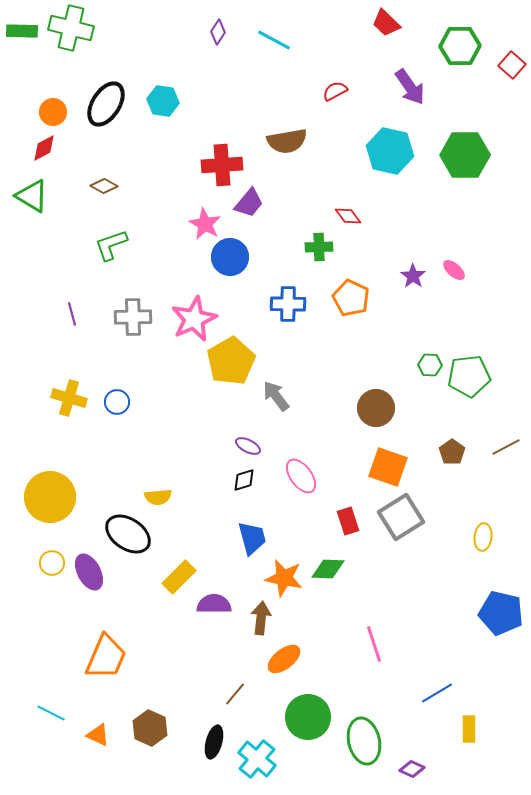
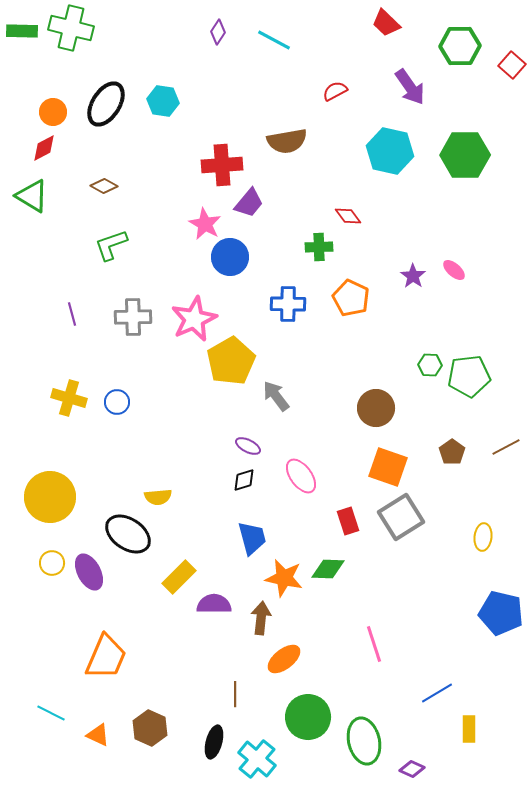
brown line at (235, 694): rotated 40 degrees counterclockwise
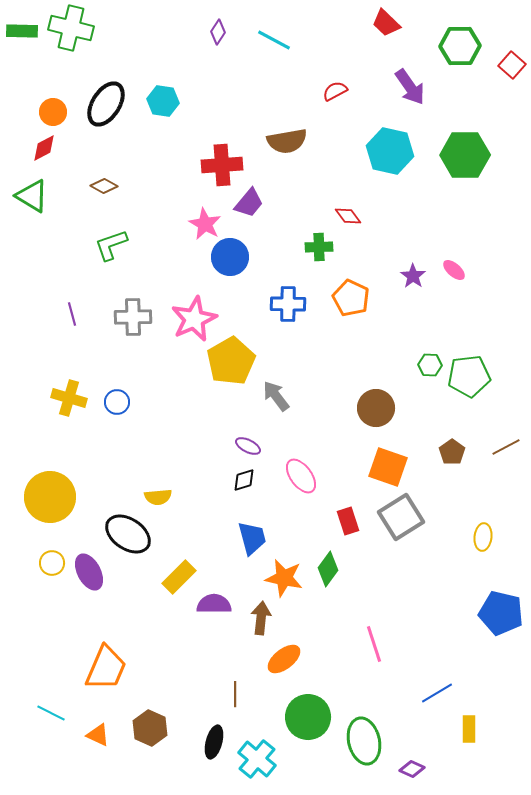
green diamond at (328, 569): rotated 56 degrees counterclockwise
orange trapezoid at (106, 657): moved 11 px down
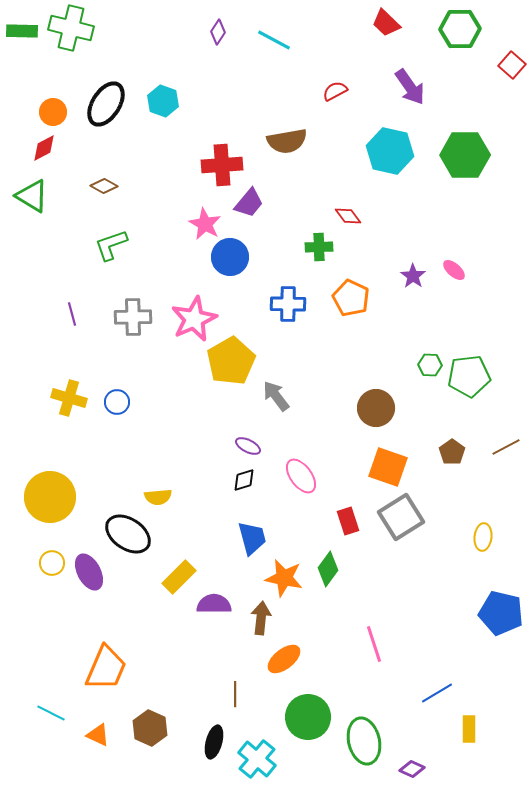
green hexagon at (460, 46): moved 17 px up
cyan hexagon at (163, 101): rotated 12 degrees clockwise
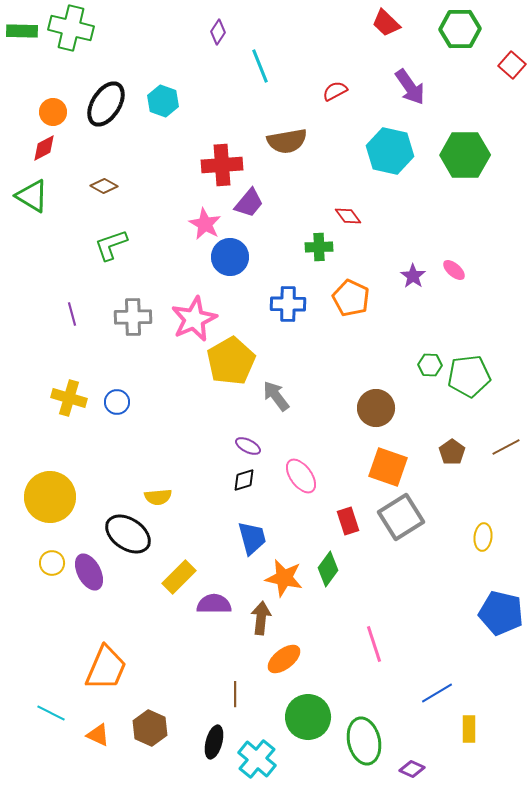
cyan line at (274, 40): moved 14 px left, 26 px down; rotated 40 degrees clockwise
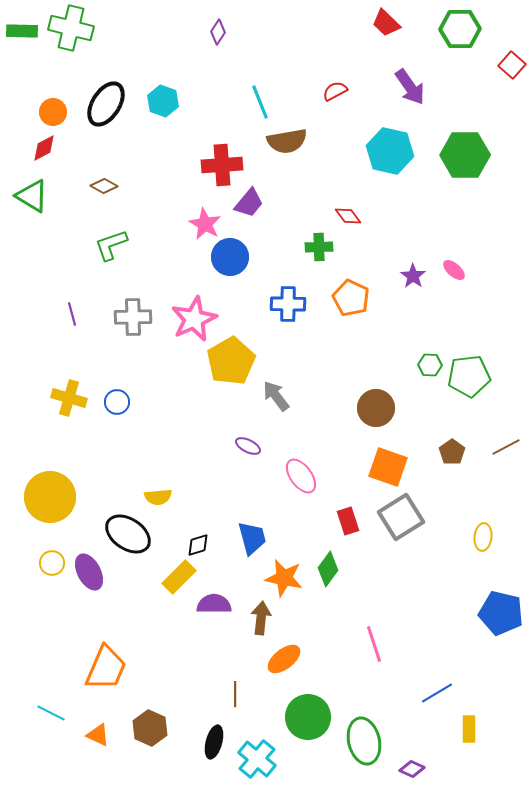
cyan line at (260, 66): moved 36 px down
black diamond at (244, 480): moved 46 px left, 65 px down
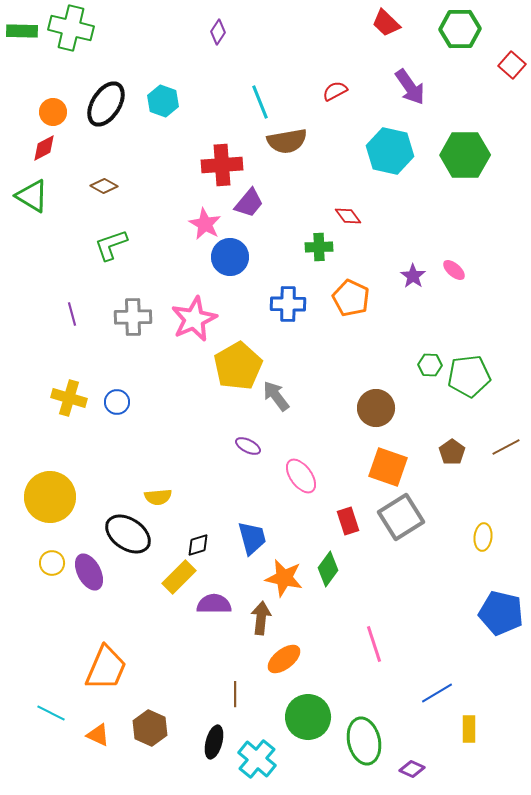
yellow pentagon at (231, 361): moved 7 px right, 5 px down
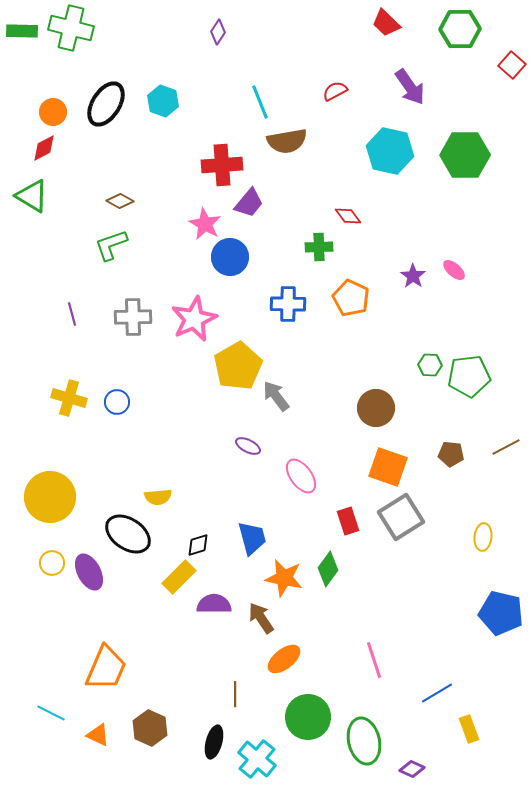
brown diamond at (104, 186): moved 16 px right, 15 px down
brown pentagon at (452, 452): moved 1 px left, 2 px down; rotated 30 degrees counterclockwise
brown arrow at (261, 618): rotated 40 degrees counterclockwise
pink line at (374, 644): moved 16 px down
yellow rectangle at (469, 729): rotated 20 degrees counterclockwise
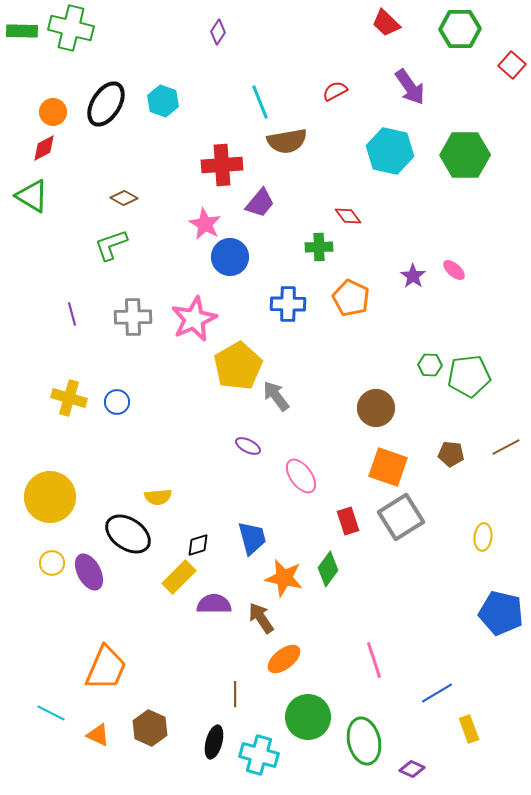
brown diamond at (120, 201): moved 4 px right, 3 px up
purple trapezoid at (249, 203): moved 11 px right
cyan cross at (257, 759): moved 2 px right, 4 px up; rotated 24 degrees counterclockwise
